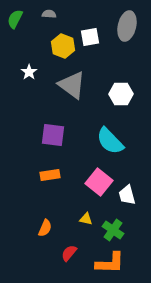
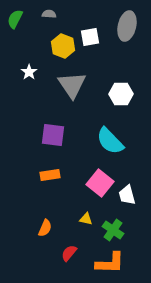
gray triangle: rotated 20 degrees clockwise
pink square: moved 1 px right, 1 px down
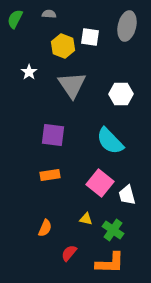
white square: rotated 18 degrees clockwise
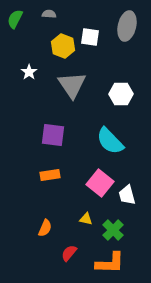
green cross: rotated 10 degrees clockwise
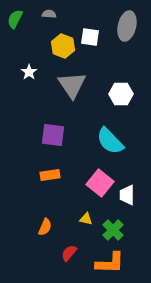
white trapezoid: rotated 15 degrees clockwise
orange semicircle: moved 1 px up
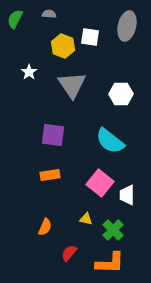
cyan semicircle: rotated 8 degrees counterclockwise
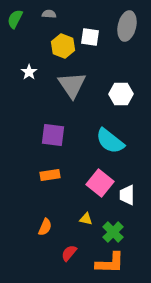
green cross: moved 2 px down
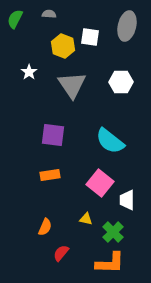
white hexagon: moved 12 px up
white trapezoid: moved 5 px down
red semicircle: moved 8 px left
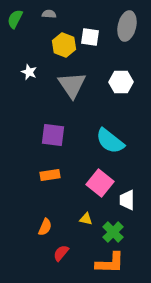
yellow hexagon: moved 1 px right, 1 px up
white star: rotated 14 degrees counterclockwise
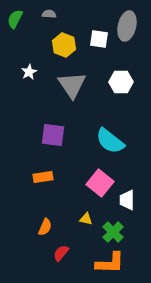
white square: moved 9 px right, 2 px down
white star: rotated 21 degrees clockwise
orange rectangle: moved 7 px left, 2 px down
